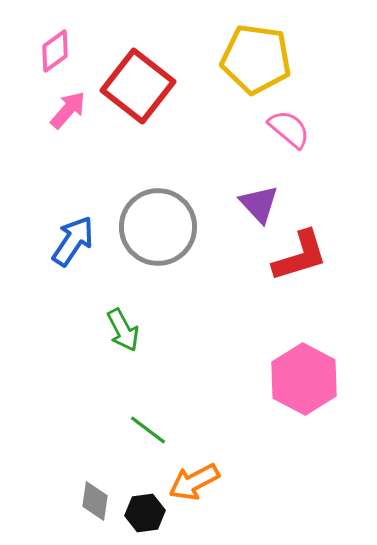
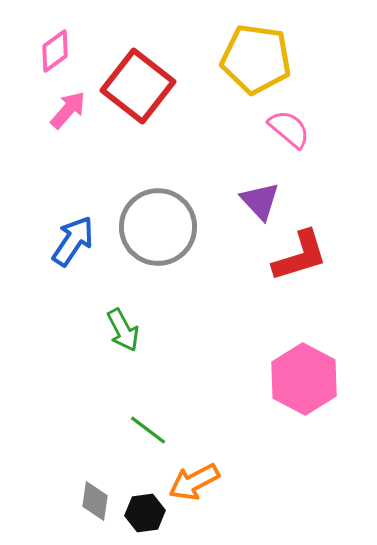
purple triangle: moved 1 px right, 3 px up
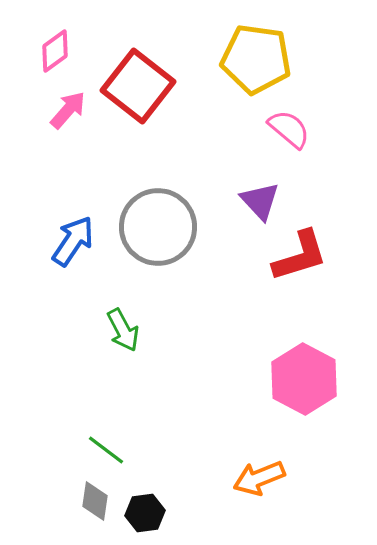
green line: moved 42 px left, 20 px down
orange arrow: moved 65 px right, 4 px up; rotated 6 degrees clockwise
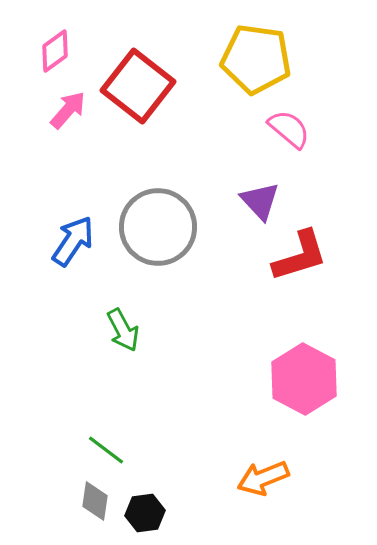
orange arrow: moved 4 px right
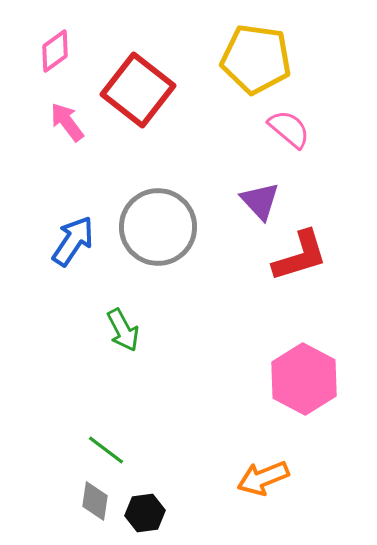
red square: moved 4 px down
pink arrow: moved 1 px left, 12 px down; rotated 78 degrees counterclockwise
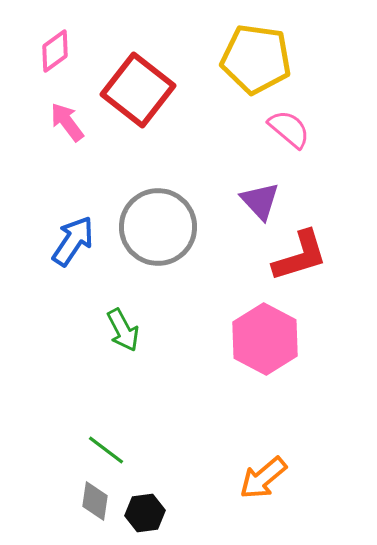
pink hexagon: moved 39 px left, 40 px up
orange arrow: rotated 18 degrees counterclockwise
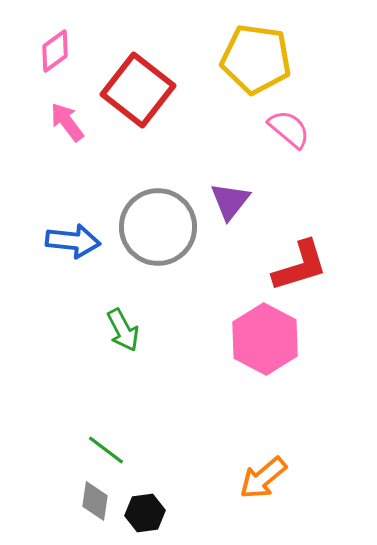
purple triangle: moved 30 px left; rotated 21 degrees clockwise
blue arrow: rotated 62 degrees clockwise
red L-shape: moved 10 px down
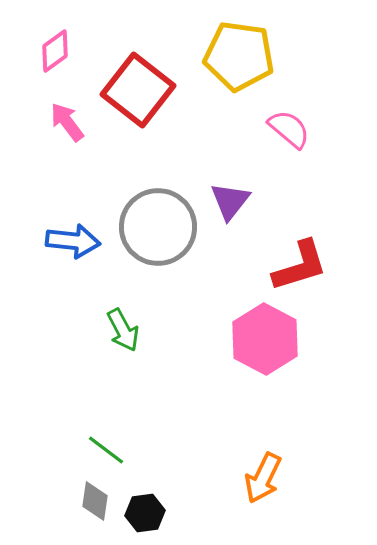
yellow pentagon: moved 17 px left, 3 px up
orange arrow: rotated 24 degrees counterclockwise
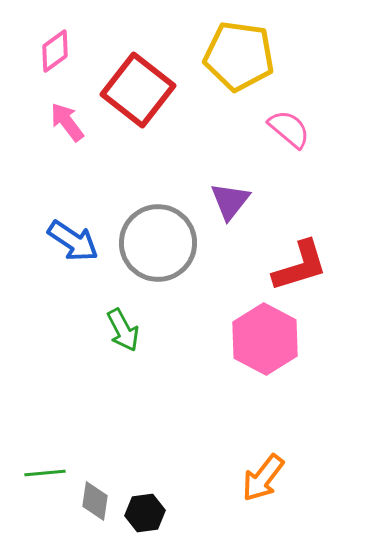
gray circle: moved 16 px down
blue arrow: rotated 28 degrees clockwise
green line: moved 61 px left, 23 px down; rotated 42 degrees counterclockwise
orange arrow: rotated 12 degrees clockwise
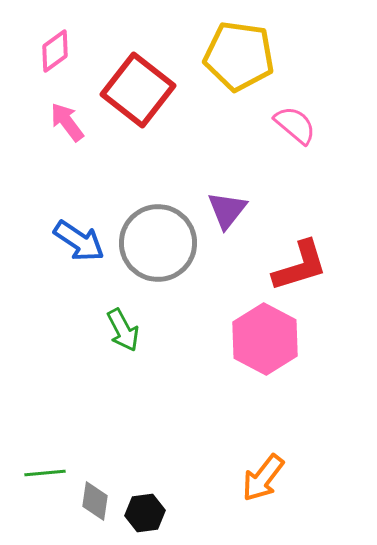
pink semicircle: moved 6 px right, 4 px up
purple triangle: moved 3 px left, 9 px down
blue arrow: moved 6 px right
